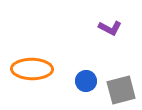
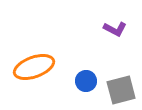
purple L-shape: moved 5 px right, 1 px down
orange ellipse: moved 2 px right, 2 px up; rotated 21 degrees counterclockwise
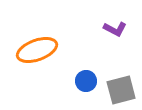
orange ellipse: moved 3 px right, 17 px up
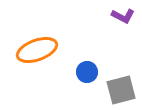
purple L-shape: moved 8 px right, 13 px up
blue circle: moved 1 px right, 9 px up
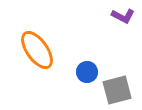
orange ellipse: rotated 75 degrees clockwise
gray square: moved 4 px left
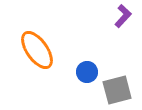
purple L-shape: rotated 75 degrees counterclockwise
